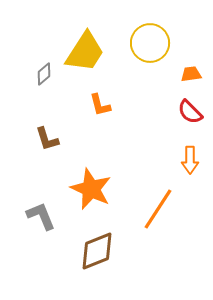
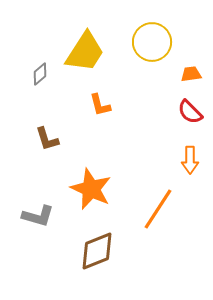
yellow circle: moved 2 px right, 1 px up
gray diamond: moved 4 px left
gray L-shape: moved 3 px left; rotated 128 degrees clockwise
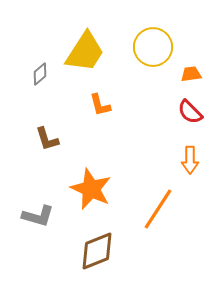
yellow circle: moved 1 px right, 5 px down
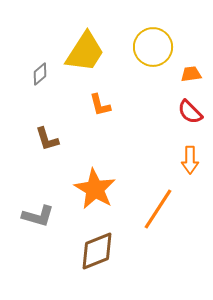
orange star: moved 4 px right; rotated 6 degrees clockwise
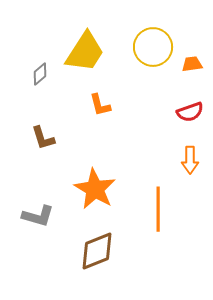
orange trapezoid: moved 1 px right, 10 px up
red semicircle: rotated 64 degrees counterclockwise
brown L-shape: moved 4 px left, 1 px up
orange line: rotated 33 degrees counterclockwise
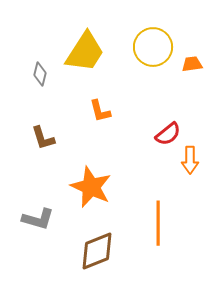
gray diamond: rotated 35 degrees counterclockwise
orange L-shape: moved 6 px down
red semicircle: moved 22 px left, 22 px down; rotated 20 degrees counterclockwise
orange star: moved 4 px left, 2 px up; rotated 6 degrees counterclockwise
orange line: moved 14 px down
gray L-shape: moved 3 px down
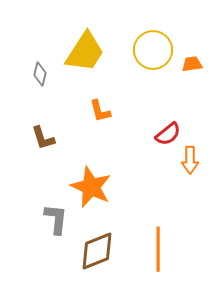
yellow circle: moved 3 px down
gray L-shape: moved 18 px right; rotated 100 degrees counterclockwise
orange line: moved 26 px down
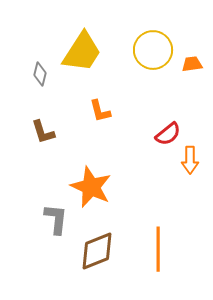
yellow trapezoid: moved 3 px left
brown L-shape: moved 6 px up
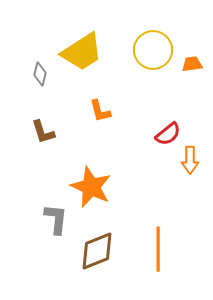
yellow trapezoid: rotated 24 degrees clockwise
